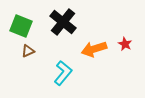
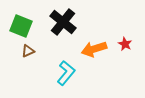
cyan L-shape: moved 3 px right
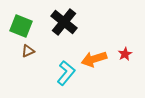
black cross: moved 1 px right
red star: moved 10 px down; rotated 16 degrees clockwise
orange arrow: moved 10 px down
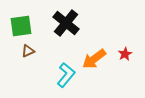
black cross: moved 2 px right, 1 px down
green square: rotated 30 degrees counterclockwise
orange arrow: rotated 20 degrees counterclockwise
cyan L-shape: moved 2 px down
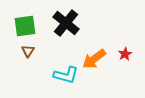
green square: moved 4 px right
brown triangle: rotated 32 degrees counterclockwise
cyan L-shape: rotated 65 degrees clockwise
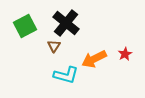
green square: rotated 20 degrees counterclockwise
brown triangle: moved 26 px right, 5 px up
orange arrow: rotated 10 degrees clockwise
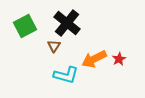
black cross: moved 1 px right
red star: moved 6 px left, 5 px down
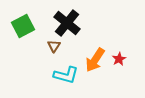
green square: moved 2 px left
orange arrow: moved 1 px right, 1 px down; rotated 30 degrees counterclockwise
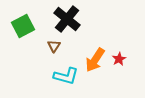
black cross: moved 4 px up
cyan L-shape: moved 1 px down
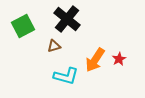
brown triangle: rotated 40 degrees clockwise
